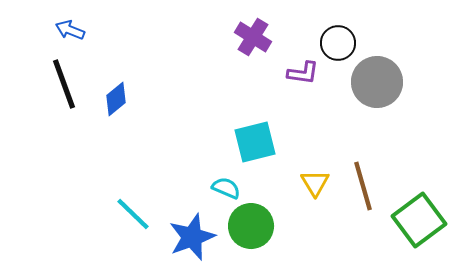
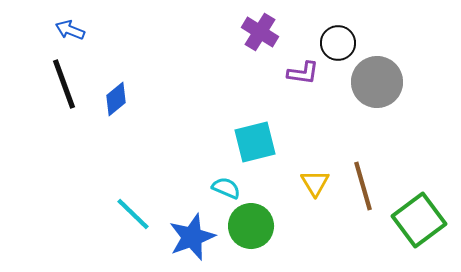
purple cross: moved 7 px right, 5 px up
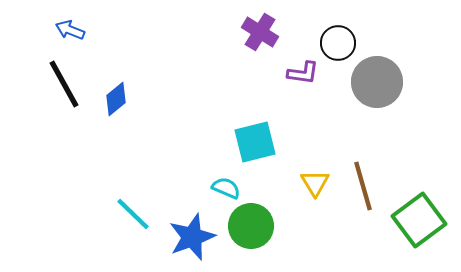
black line: rotated 9 degrees counterclockwise
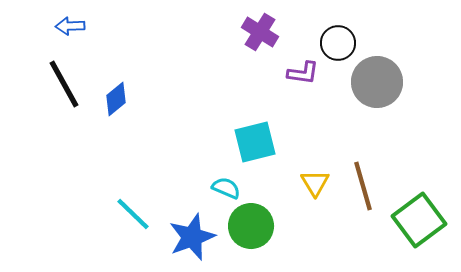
blue arrow: moved 4 px up; rotated 24 degrees counterclockwise
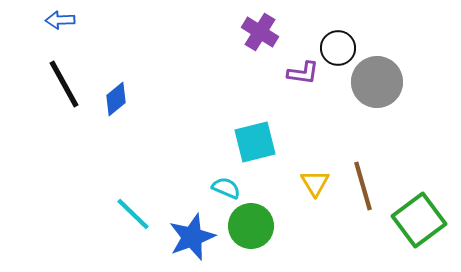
blue arrow: moved 10 px left, 6 px up
black circle: moved 5 px down
